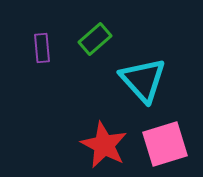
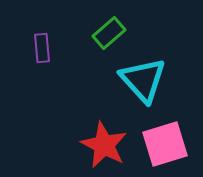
green rectangle: moved 14 px right, 6 px up
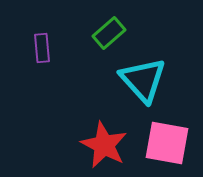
pink square: moved 2 px right, 1 px up; rotated 27 degrees clockwise
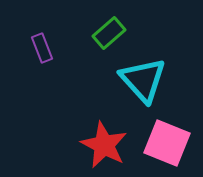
purple rectangle: rotated 16 degrees counterclockwise
pink square: rotated 12 degrees clockwise
